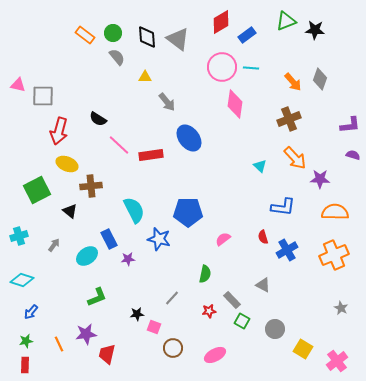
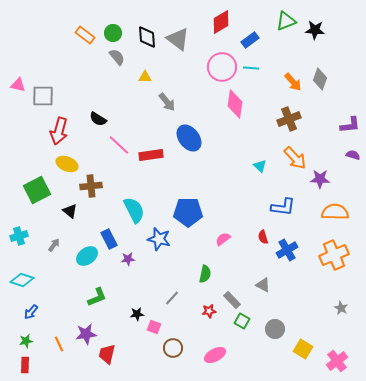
blue rectangle at (247, 35): moved 3 px right, 5 px down
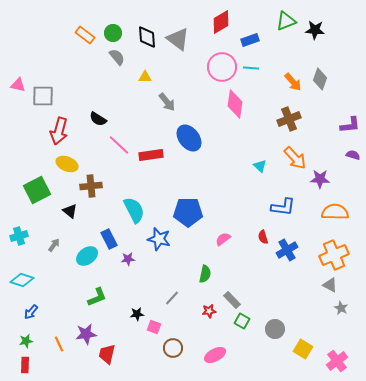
blue rectangle at (250, 40): rotated 18 degrees clockwise
gray triangle at (263, 285): moved 67 px right
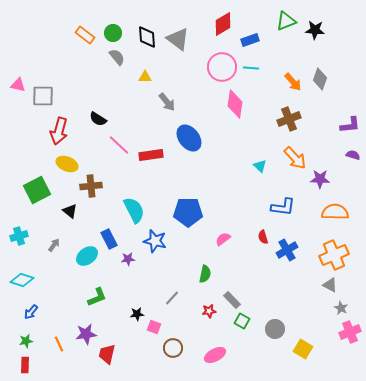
red diamond at (221, 22): moved 2 px right, 2 px down
blue star at (159, 239): moved 4 px left, 2 px down
pink cross at (337, 361): moved 13 px right, 29 px up; rotated 15 degrees clockwise
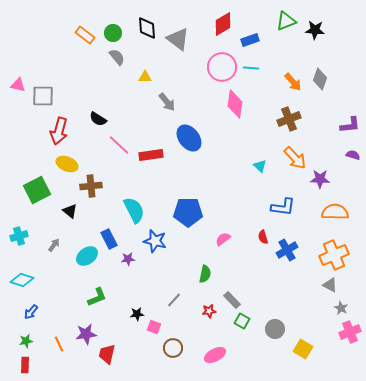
black diamond at (147, 37): moved 9 px up
gray line at (172, 298): moved 2 px right, 2 px down
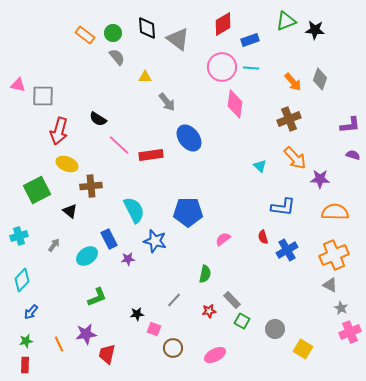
cyan diamond at (22, 280): rotated 65 degrees counterclockwise
pink square at (154, 327): moved 2 px down
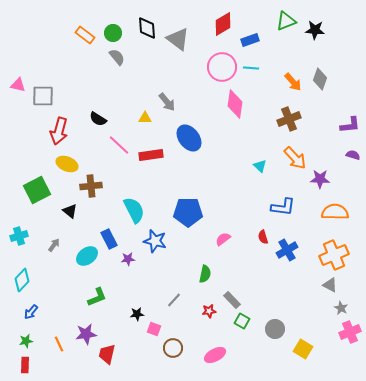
yellow triangle at (145, 77): moved 41 px down
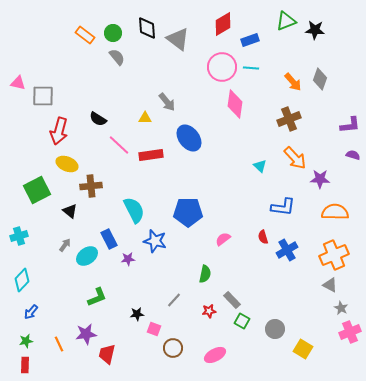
pink triangle at (18, 85): moved 2 px up
gray arrow at (54, 245): moved 11 px right
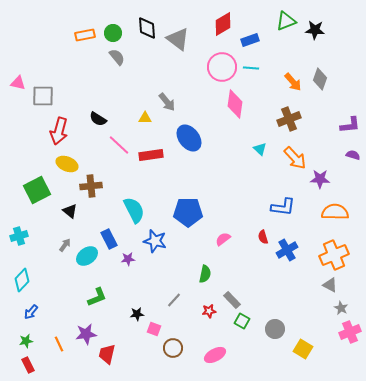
orange rectangle at (85, 35): rotated 48 degrees counterclockwise
cyan triangle at (260, 166): moved 17 px up
red rectangle at (25, 365): moved 3 px right; rotated 28 degrees counterclockwise
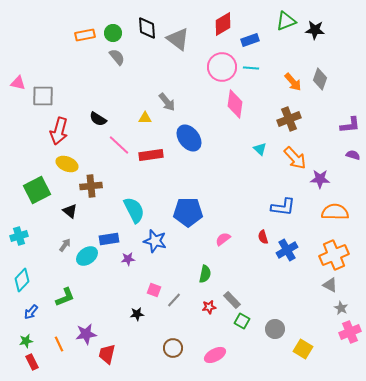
blue rectangle at (109, 239): rotated 72 degrees counterclockwise
green L-shape at (97, 297): moved 32 px left
red star at (209, 311): moved 4 px up
pink square at (154, 329): moved 39 px up
red rectangle at (28, 365): moved 4 px right, 3 px up
